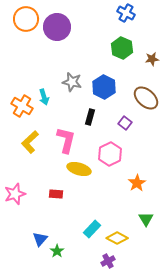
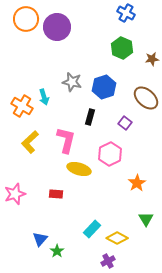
blue hexagon: rotated 15 degrees clockwise
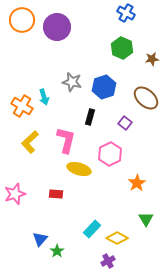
orange circle: moved 4 px left, 1 px down
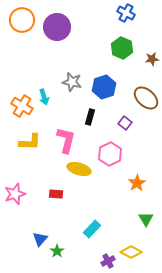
yellow L-shape: rotated 135 degrees counterclockwise
yellow diamond: moved 14 px right, 14 px down
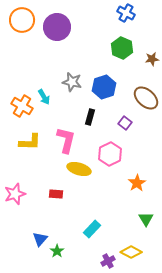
cyan arrow: rotated 14 degrees counterclockwise
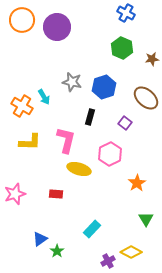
blue triangle: rotated 14 degrees clockwise
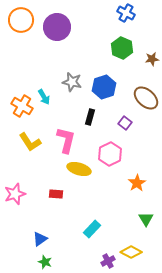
orange circle: moved 1 px left
yellow L-shape: rotated 55 degrees clockwise
green star: moved 12 px left, 11 px down; rotated 16 degrees counterclockwise
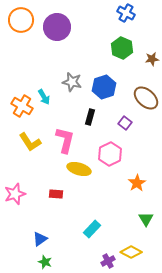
pink L-shape: moved 1 px left
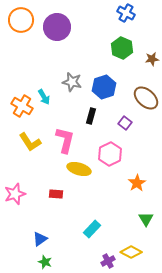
black rectangle: moved 1 px right, 1 px up
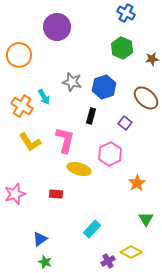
orange circle: moved 2 px left, 35 px down
